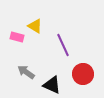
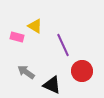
red circle: moved 1 px left, 3 px up
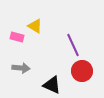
purple line: moved 10 px right
gray arrow: moved 5 px left, 4 px up; rotated 150 degrees clockwise
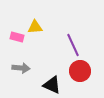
yellow triangle: moved 1 px down; rotated 35 degrees counterclockwise
red circle: moved 2 px left
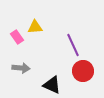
pink rectangle: rotated 40 degrees clockwise
red circle: moved 3 px right
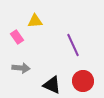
yellow triangle: moved 6 px up
red circle: moved 10 px down
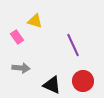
yellow triangle: rotated 21 degrees clockwise
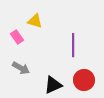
purple line: rotated 25 degrees clockwise
gray arrow: rotated 24 degrees clockwise
red circle: moved 1 px right, 1 px up
black triangle: moved 1 px right; rotated 48 degrees counterclockwise
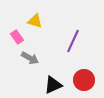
purple line: moved 4 px up; rotated 25 degrees clockwise
gray arrow: moved 9 px right, 10 px up
